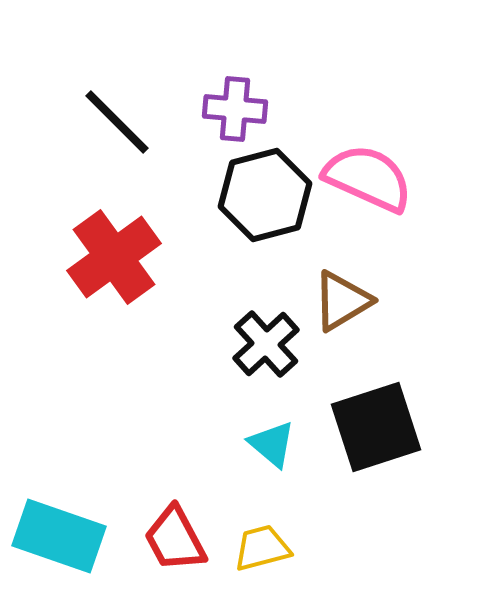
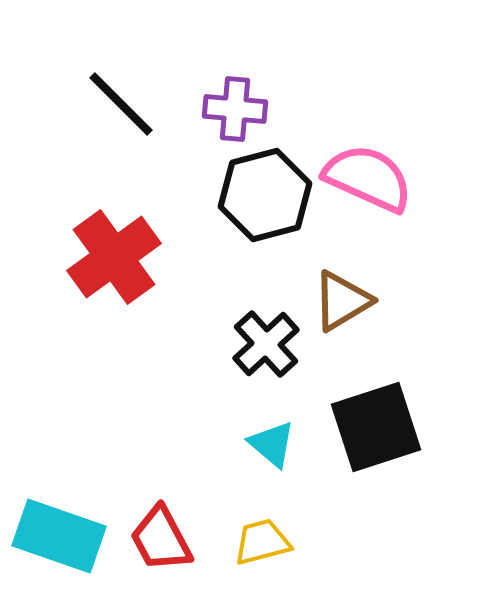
black line: moved 4 px right, 18 px up
red trapezoid: moved 14 px left
yellow trapezoid: moved 6 px up
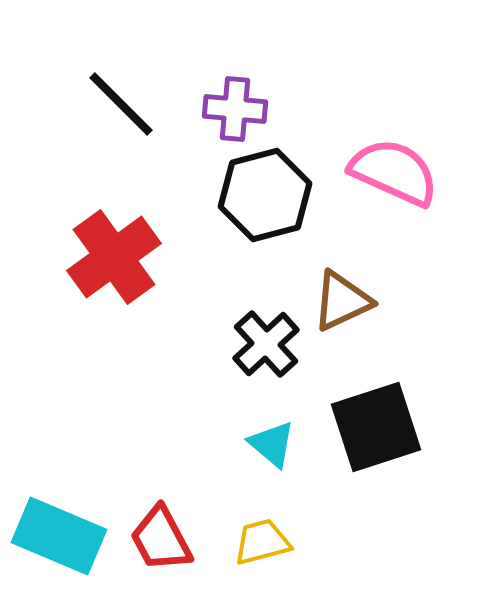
pink semicircle: moved 26 px right, 6 px up
brown triangle: rotated 6 degrees clockwise
cyan rectangle: rotated 4 degrees clockwise
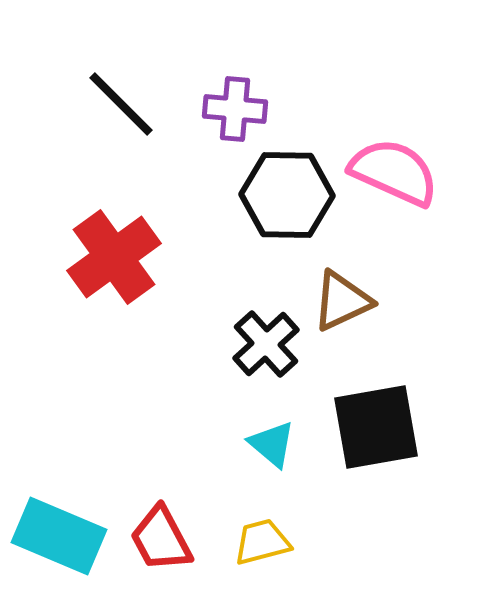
black hexagon: moved 22 px right; rotated 16 degrees clockwise
black square: rotated 8 degrees clockwise
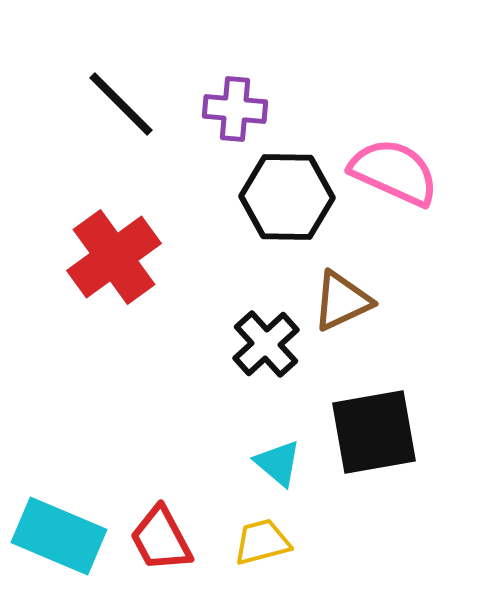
black hexagon: moved 2 px down
black square: moved 2 px left, 5 px down
cyan triangle: moved 6 px right, 19 px down
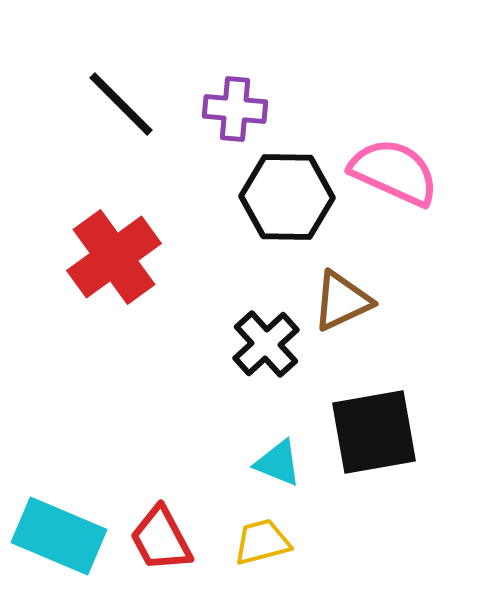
cyan triangle: rotated 18 degrees counterclockwise
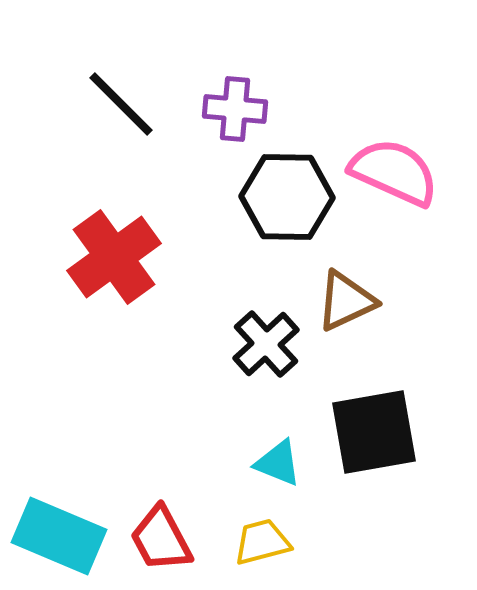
brown triangle: moved 4 px right
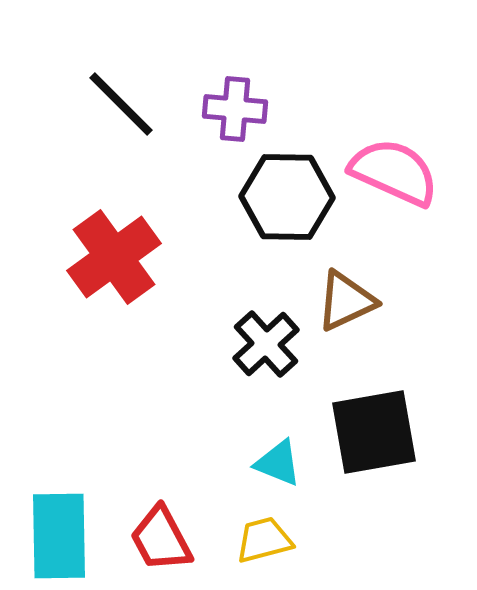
cyan rectangle: rotated 66 degrees clockwise
yellow trapezoid: moved 2 px right, 2 px up
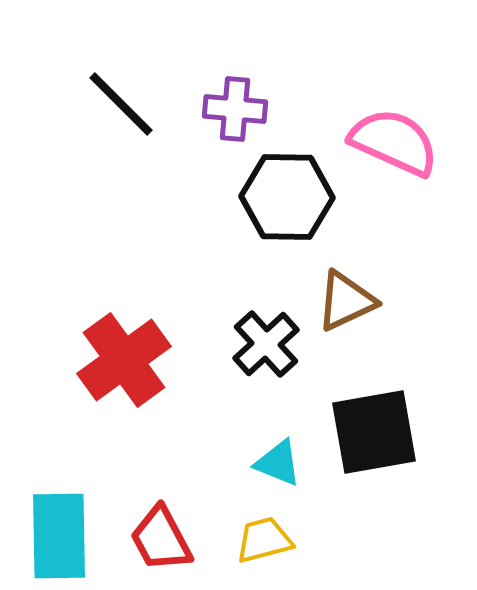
pink semicircle: moved 30 px up
red cross: moved 10 px right, 103 px down
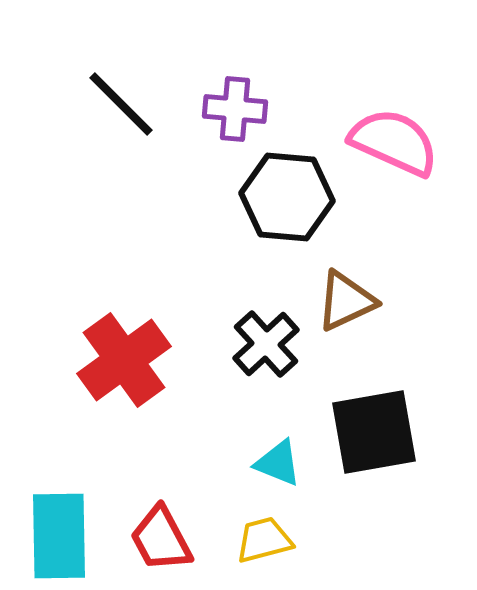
black hexagon: rotated 4 degrees clockwise
